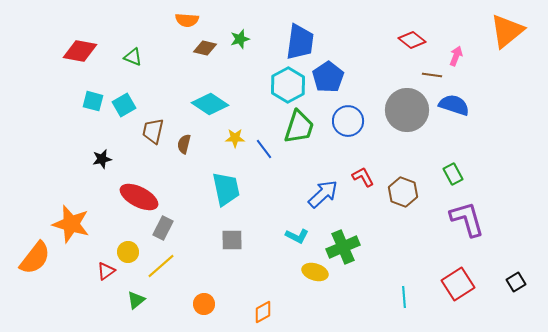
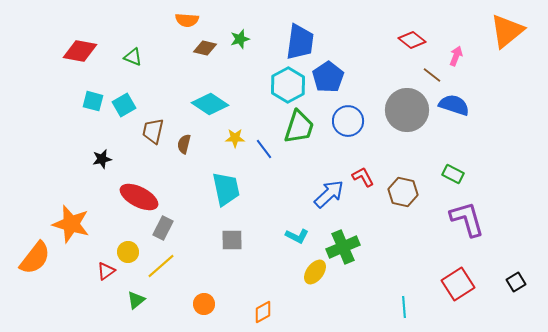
brown line at (432, 75): rotated 30 degrees clockwise
green rectangle at (453, 174): rotated 35 degrees counterclockwise
brown hexagon at (403, 192): rotated 8 degrees counterclockwise
blue arrow at (323, 194): moved 6 px right
yellow ellipse at (315, 272): rotated 70 degrees counterclockwise
cyan line at (404, 297): moved 10 px down
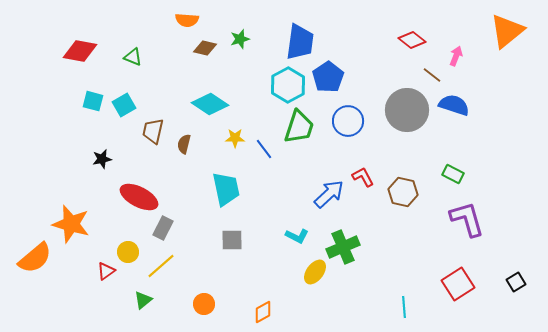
orange semicircle at (35, 258): rotated 12 degrees clockwise
green triangle at (136, 300): moved 7 px right
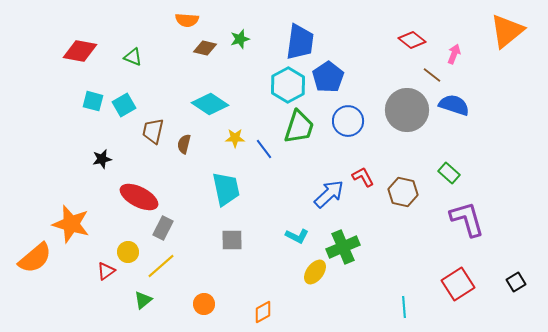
pink arrow at (456, 56): moved 2 px left, 2 px up
green rectangle at (453, 174): moved 4 px left, 1 px up; rotated 15 degrees clockwise
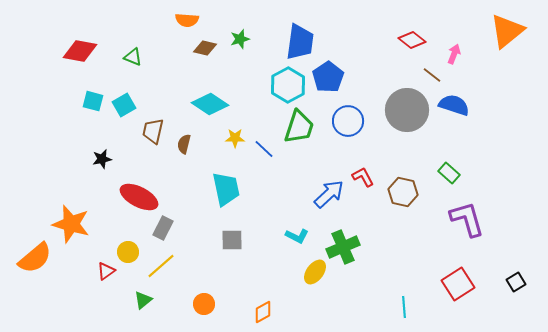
blue line at (264, 149): rotated 10 degrees counterclockwise
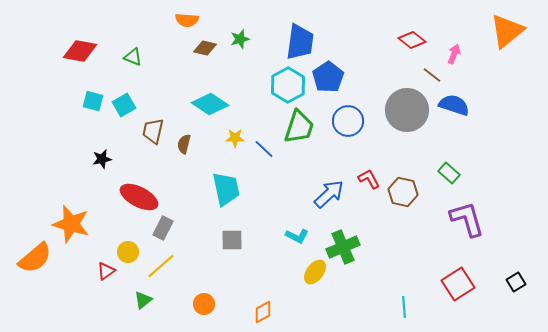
red L-shape at (363, 177): moved 6 px right, 2 px down
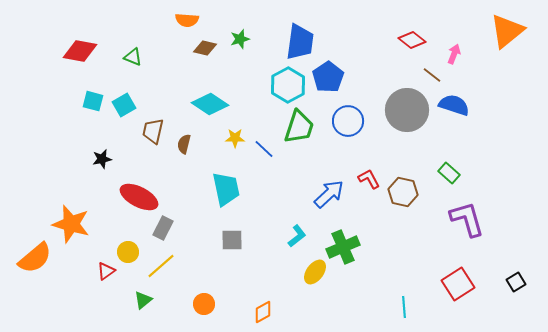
cyan L-shape at (297, 236): rotated 65 degrees counterclockwise
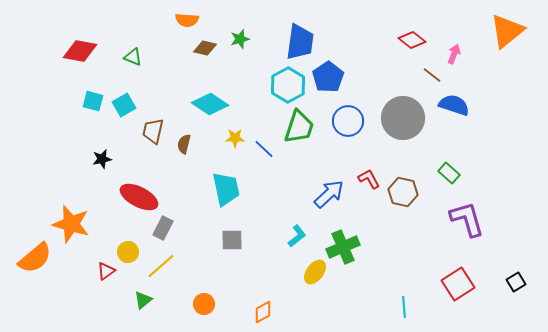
gray circle at (407, 110): moved 4 px left, 8 px down
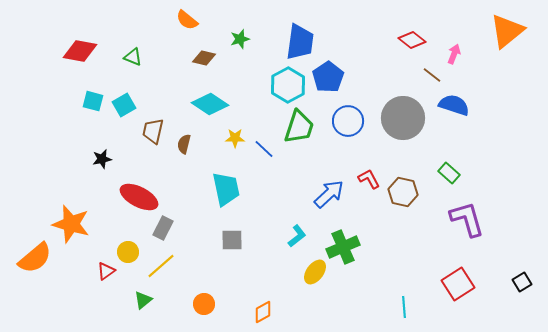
orange semicircle at (187, 20): rotated 35 degrees clockwise
brown diamond at (205, 48): moved 1 px left, 10 px down
black square at (516, 282): moved 6 px right
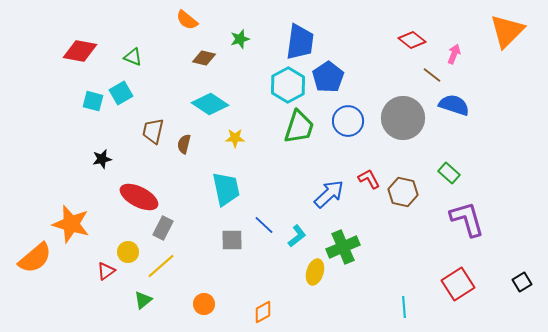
orange triangle at (507, 31): rotated 6 degrees counterclockwise
cyan square at (124, 105): moved 3 px left, 12 px up
blue line at (264, 149): moved 76 px down
yellow ellipse at (315, 272): rotated 20 degrees counterclockwise
